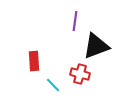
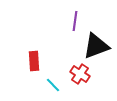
red cross: rotated 18 degrees clockwise
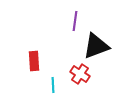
cyan line: rotated 42 degrees clockwise
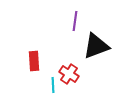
red cross: moved 11 px left
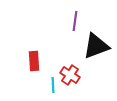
red cross: moved 1 px right, 1 px down
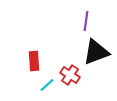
purple line: moved 11 px right
black triangle: moved 6 px down
cyan line: moved 6 px left; rotated 49 degrees clockwise
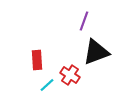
purple line: moved 2 px left; rotated 12 degrees clockwise
red rectangle: moved 3 px right, 1 px up
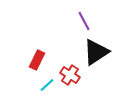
purple line: rotated 48 degrees counterclockwise
black triangle: rotated 12 degrees counterclockwise
red rectangle: rotated 30 degrees clockwise
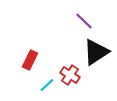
purple line: rotated 18 degrees counterclockwise
red rectangle: moved 7 px left
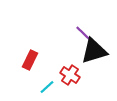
purple line: moved 13 px down
black triangle: moved 2 px left, 1 px up; rotated 16 degrees clockwise
cyan line: moved 2 px down
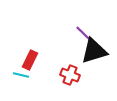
red cross: rotated 12 degrees counterclockwise
cyan line: moved 26 px left, 12 px up; rotated 56 degrees clockwise
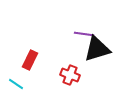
purple line: rotated 36 degrees counterclockwise
black triangle: moved 3 px right, 2 px up
cyan line: moved 5 px left, 9 px down; rotated 21 degrees clockwise
